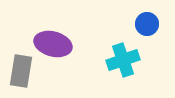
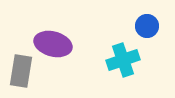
blue circle: moved 2 px down
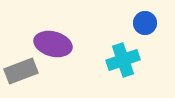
blue circle: moved 2 px left, 3 px up
gray rectangle: rotated 60 degrees clockwise
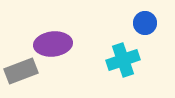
purple ellipse: rotated 21 degrees counterclockwise
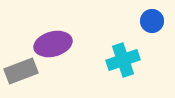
blue circle: moved 7 px right, 2 px up
purple ellipse: rotated 9 degrees counterclockwise
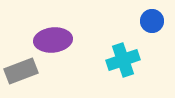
purple ellipse: moved 4 px up; rotated 9 degrees clockwise
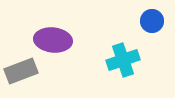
purple ellipse: rotated 12 degrees clockwise
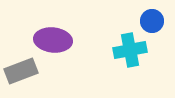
cyan cross: moved 7 px right, 10 px up; rotated 8 degrees clockwise
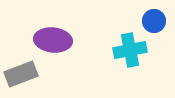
blue circle: moved 2 px right
gray rectangle: moved 3 px down
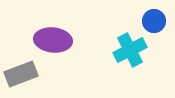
cyan cross: rotated 16 degrees counterclockwise
